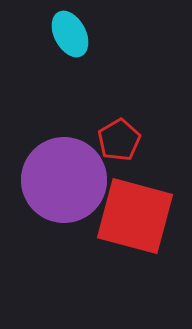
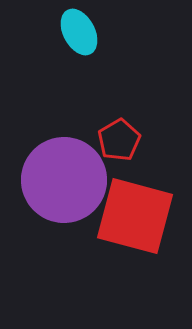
cyan ellipse: moved 9 px right, 2 px up
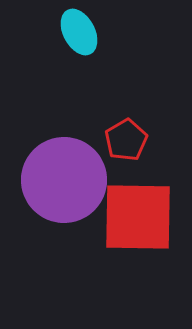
red pentagon: moved 7 px right
red square: moved 3 px right, 1 px down; rotated 14 degrees counterclockwise
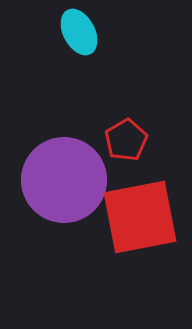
red square: moved 2 px right; rotated 12 degrees counterclockwise
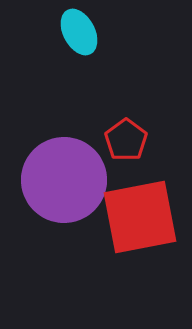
red pentagon: rotated 6 degrees counterclockwise
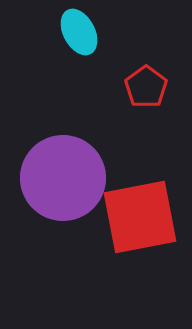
red pentagon: moved 20 px right, 53 px up
purple circle: moved 1 px left, 2 px up
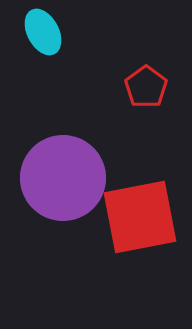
cyan ellipse: moved 36 px left
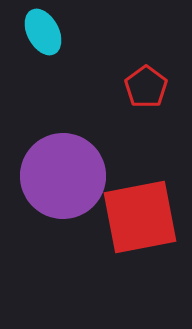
purple circle: moved 2 px up
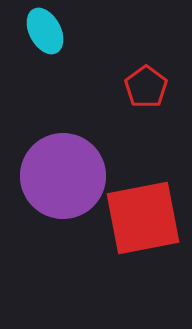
cyan ellipse: moved 2 px right, 1 px up
red square: moved 3 px right, 1 px down
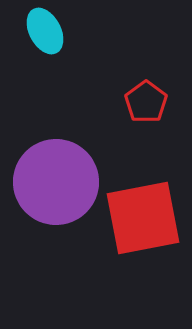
red pentagon: moved 15 px down
purple circle: moved 7 px left, 6 px down
